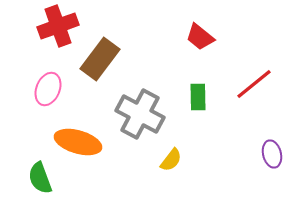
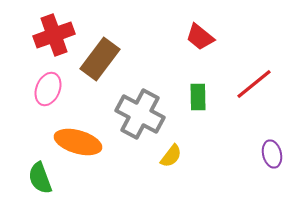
red cross: moved 4 px left, 9 px down
yellow semicircle: moved 4 px up
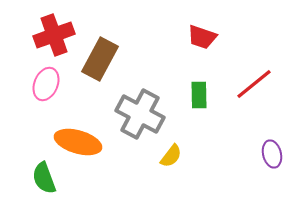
red trapezoid: moved 2 px right; rotated 20 degrees counterclockwise
brown rectangle: rotated 9 degrees counterclockwise
pink ellipse: moved 2 px left, 5 px up
green rectangle: moved 1 px right, 2 px up
green semicircle: moved 4 px right
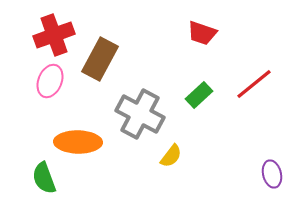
red trapezoid: moved 4 px up
pink ellipse: moved 4 px right, 3 px up
green rectangle: rotated 48 degrees clockwise
orange ellipse: rotated 15 degrees counterclockwise
purple ellipse: moved 20 px down
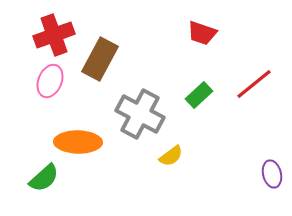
yellow semicircle: rotated 15 degrees clockwise
green semicircle: rotated 112 degrees counterclockwise
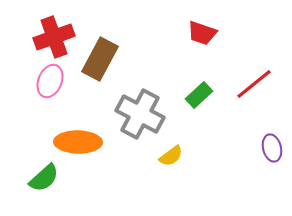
red cross: moved 2 px down
purple ellipse: moved 26 px up
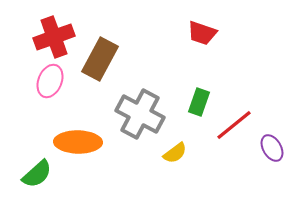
red line: moved 20 px left, 41 px down
green rectangle: moved 7 px down; rotated 28 degrees counterclockwise
purple ellipse: rotated 16 degrees counterclockwise
yellow semicircle: moved 4 px right, 3 px up
green semicircle: moved 7 px left, 4 px up
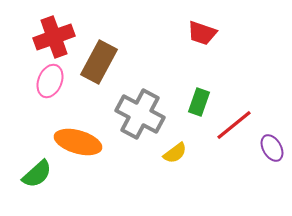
brown rectangle: moved 1 px left, 3 px down
orange ellipse: rotated 15 degrees clockwise
